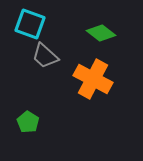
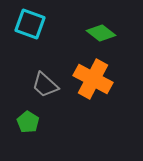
gray trapezoid: moved 29 px down
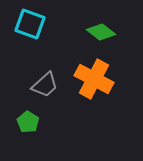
green diamond: moved 1 px up
orange cross: moved 1 px right
gray trapezoid: rotated 84 degrees counterclockwise
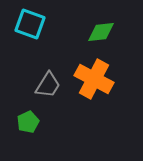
green diamond: rotated 44 degrees counterclockwise
gray trapezoid: moved 3 px right; rotated 16 degrees counterclockwise
green pentagon: rotated 15 degrees clockwise
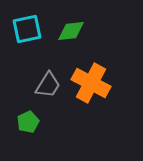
cyan square: moved 3 px left, 5 px down; rotated 32 degrees counterclockwise
green diamond: moved 30 px left, 1 px up
orange cross: moved 3 px left, 4 px down
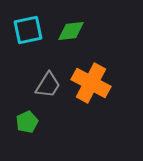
cyan square: moved 1 px right, 1 px down
green pentagon: moved 1 px left
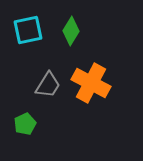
green diamond: rotated 52 degrees counterclockwise
green pentagon: moved 2 px left, 2 px down
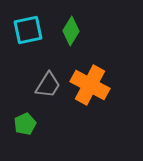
orange cross: moved 1 px left, 2 px down
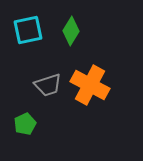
gray trapezoid: rotated 40 degrees clockwise
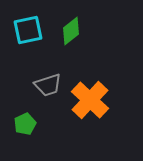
green diamond: rotated 20 degrees clockwise
orange cross: moved 15 px down; rotated 15 degrees clockwise
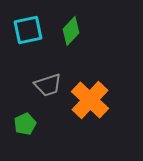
green diamond: rotated 8 degrees counterclockwise
